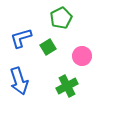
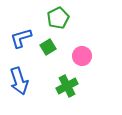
green pentagon: moved 3 px left
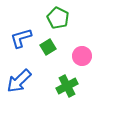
green pentagon: rotated 20 degrees counterclockwise
blue arrow: rotated 64 degrees clockwise
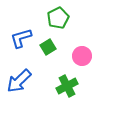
green pentagon: rotated 20 degrees clockwise
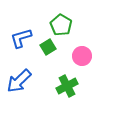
green pentagon: moved 3 px right, 7 px down; rotated 15 degrees counterclockwise
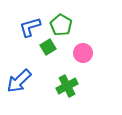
blue L-shape: moved 9 px right, 11 px up
pink circle: moved 1 px right, 3 px up
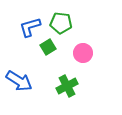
green pentagon: moved 2 px up; rotated 25 degrees counterclockwise
blue arrow: rotated 104 degrees counterclockwise
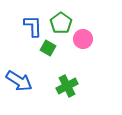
green pentagon: rotated 30 degrees clockwise
blue L-shape: moved 3 px right, 1 px up; rotated 105 degrees clockwise
green square: moved 1 px down; rotated 28 degrees counterclockwise
pink circle: moved 14 px up
